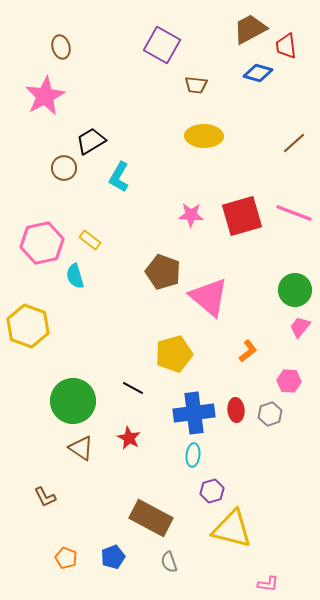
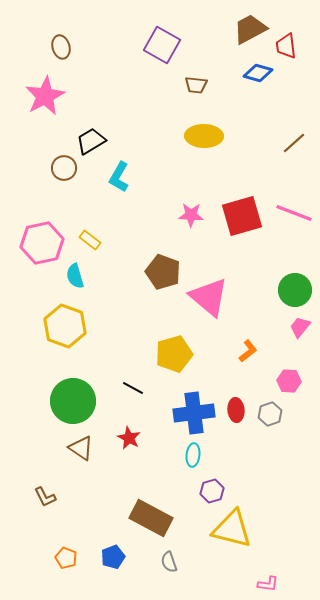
yellow hexagon at (28, 326): moved 37 px right
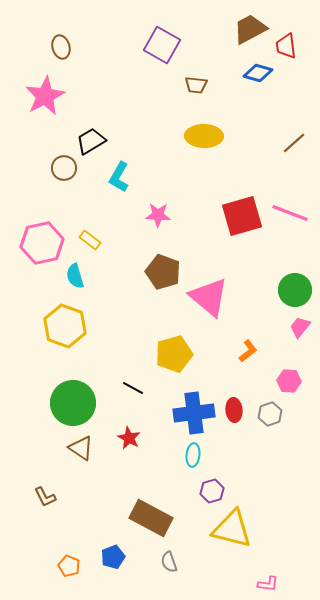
pink line at (294, 213): moved 4 px left
pink star at (191, 215): moved 33 px left
green circle at (73, 401): moved 2 px down
red ellipse at (236, 410): moved 2 px left
orange pentagon at (66, 558): moved 3 px right, 8 px down
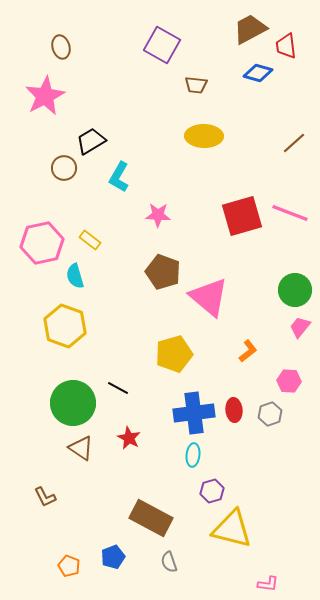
black line at (133, 388): moved 15 px left
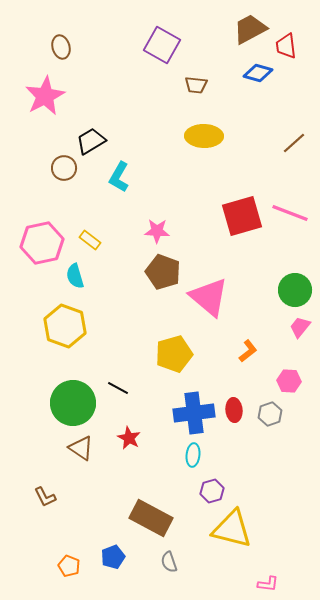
pink star at (158, 215): moved 1 px left, 16 px down
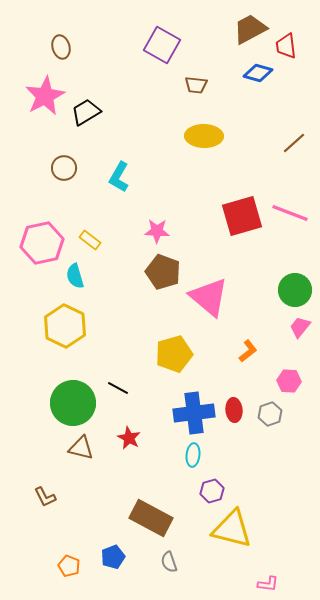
black trapezoid at (91, 141): moved 5 px left, 29 px up
yellow hexagon at (65, 326): rotated 6 degrees clockwise
brown triangle at (81, 448): rotated 20 degrees counterclockwise
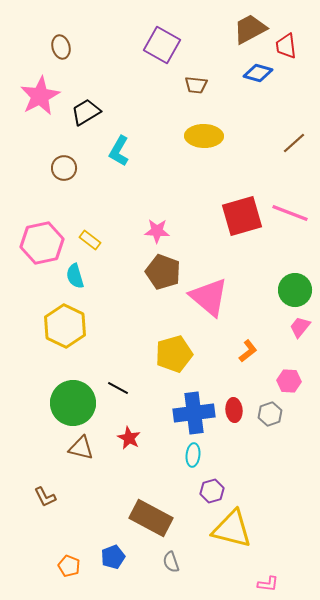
pink star at (45, 96): moved 5 px left
cyan L-shape at (119, 177): moved 26 px up
gray semicircle at (169, 562): moved 2 px right
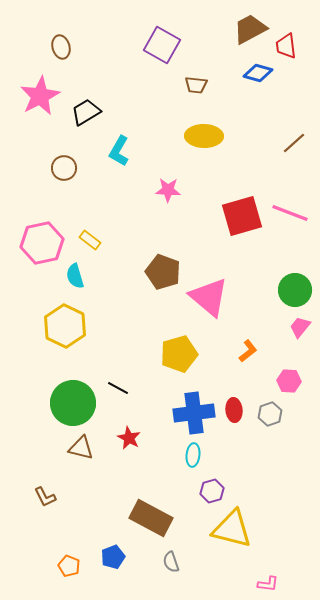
pink star at (157, 231): moved 11 px right, 41 px up
yellow pentagon at (174, 354): moved 5 px right
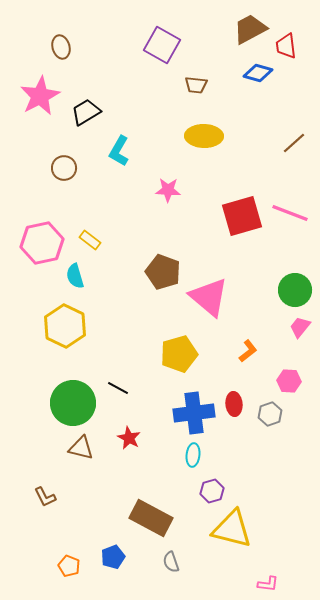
red ellipse at (234, 410): moved 6 px up
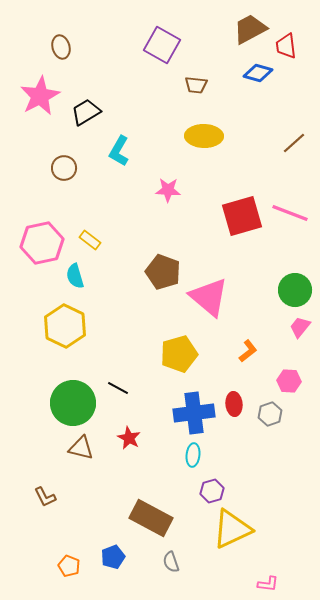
yellow triangle at (232, 529): rotated 39 degrees counterclockwise
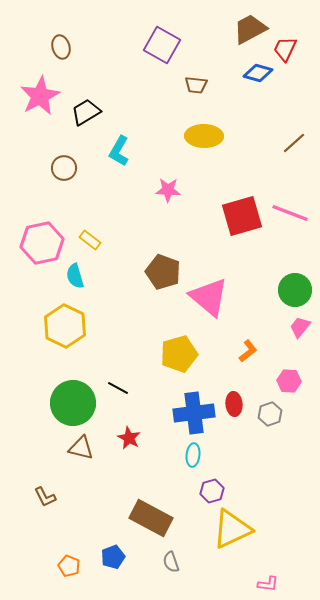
red trapezoid at (286, 46): moved 1 px left, 3 px down; rotated 32 degrees clockwise
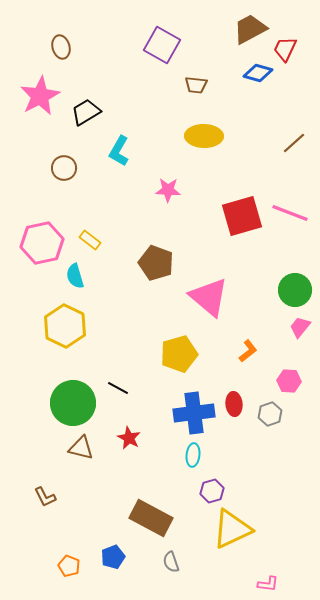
brown pentagon at (163, 272): moved 7 px left, 9 px up
